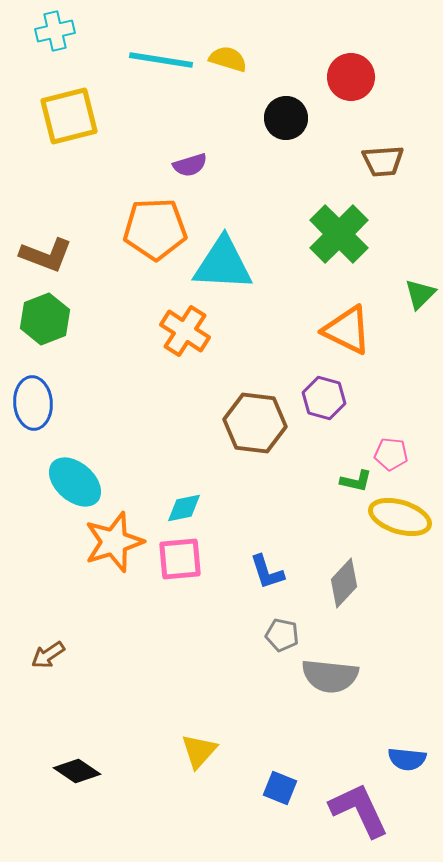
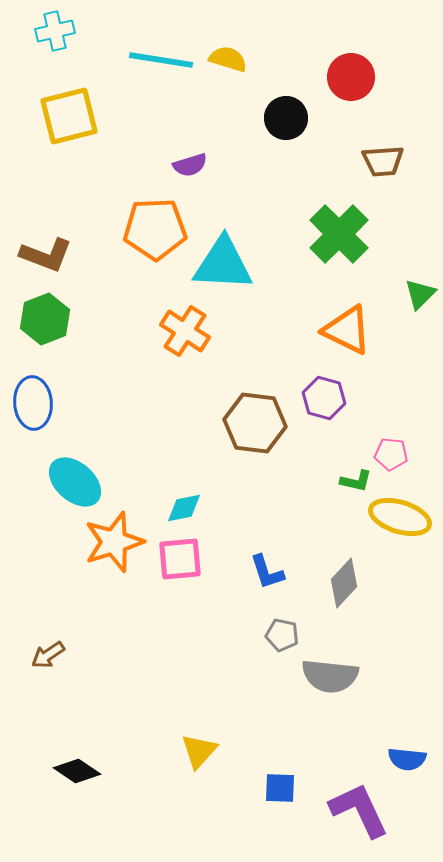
blue square: rotated 20 degrees counterclockwise
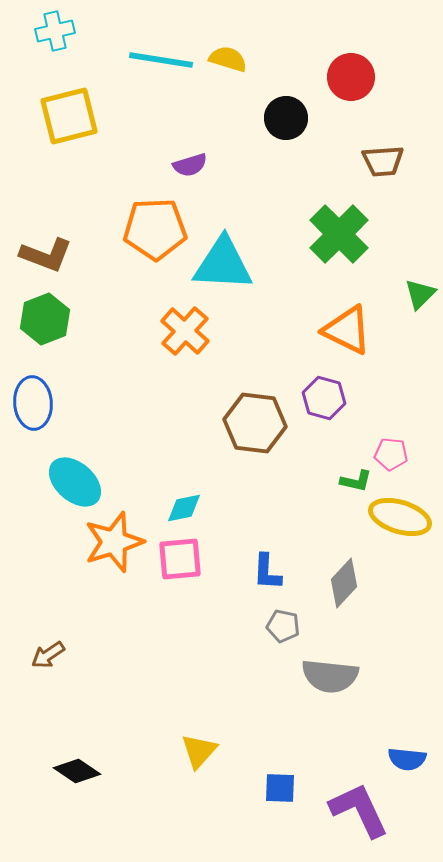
orange cross: rotated 9 degrees clockwise
blue L-shape: rotated 21 degrees clockwise
gray pentagon: moved 1 px right, 9 px up
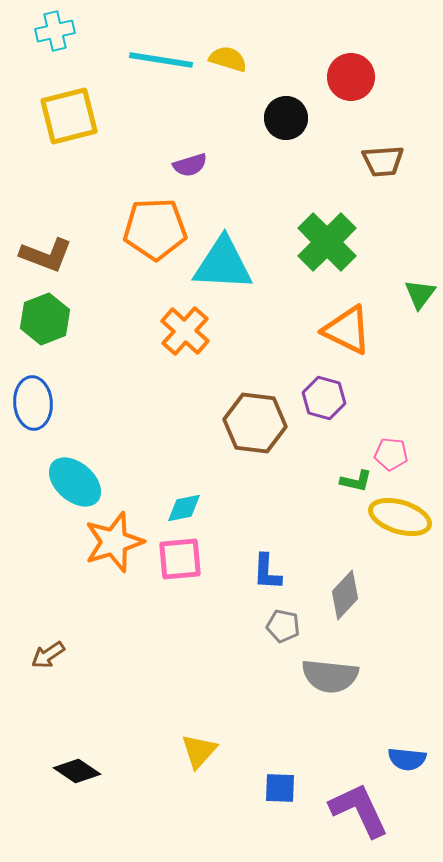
green cross: moved 12 px left, 8 px down
green triangle: rotated 8 degrees counterclockwise
gray diamond: moved 1 px right, 12 px down
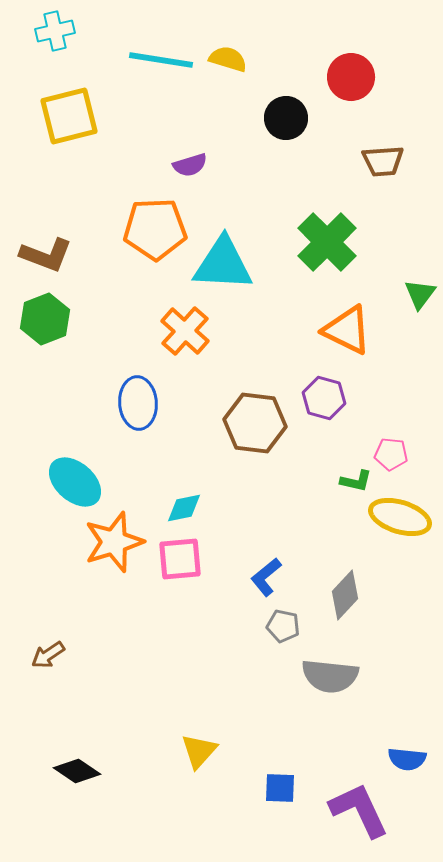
blue ellipse: moved 105 px right
blue L-shape: moved 1 px left, 5 px down; rotated 48 degrees clockwise
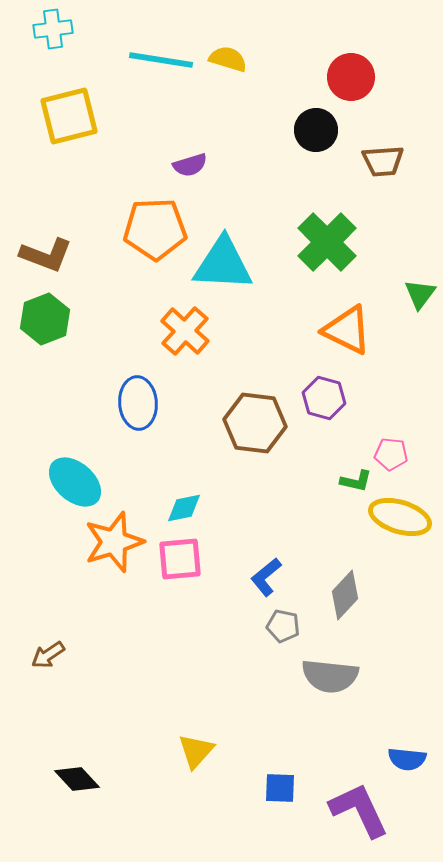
cyan cross: moved 2 px left, 2 px up; rotated 6 degrees clockwise
black circle: moved 30 px right, 12 px down
yellow triangle: moved 3 px left
black diamond: moved 8 px down; rotated 12 degrees clockwise
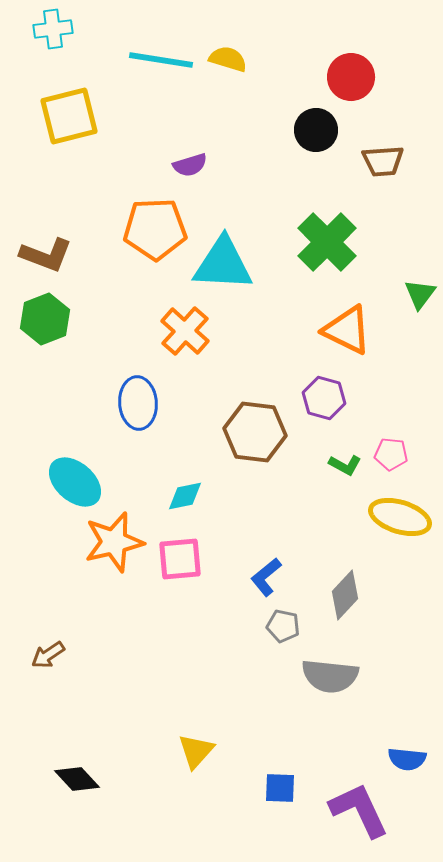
brown hexagon: moved 9 px down
green L-shape: moved 11 px left, 16 px up; rotated 16 degrees clockwise
cyan diamond: moved 1 px right, 12 px up
orange star: rotated 4 degrees clockwise
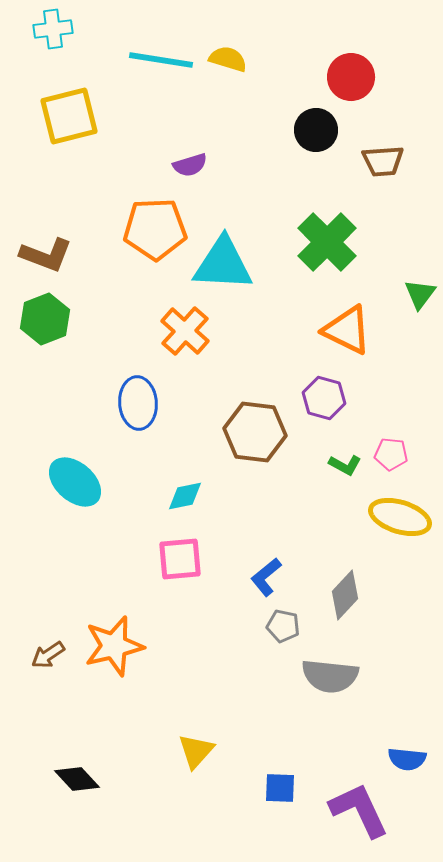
orange star: moved 104 px down
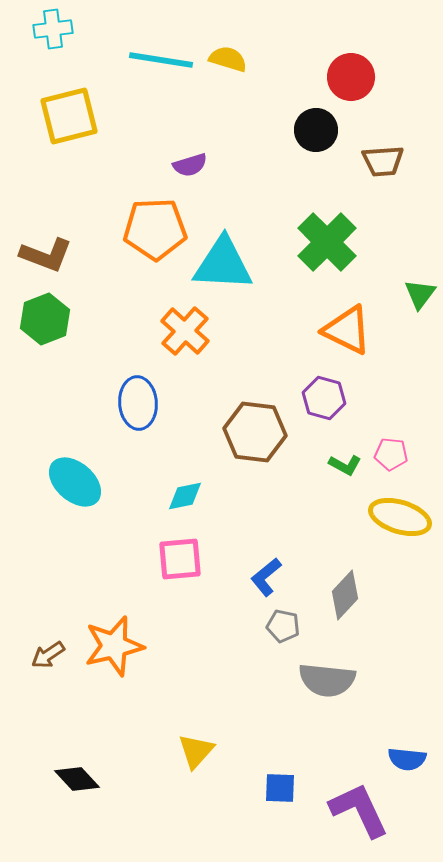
gray semicircle: moved 3 px left, 4 px down
